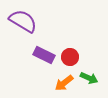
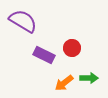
red circle: moved 2 px right, 9 px up
green arrow: rotated 24 degrees counterclockwise
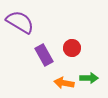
purple semicircle: moved 3 px left, 1 px down
purple rectangle: rotated 35 degrees clockwise
orange arrow: rotated 48 degrees clockwise
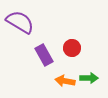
orange arrow: moved 1 px right, 2 px up
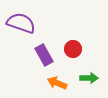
purple semicircle: moved 1 px right, 1 px down; rotated 12 degrees counterclockwise
red circle: moved 1 px right, 1 px down
orange arrow: moved 8 px left, 2 px down; rotated 12 degrees clockwise
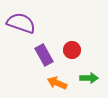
red circle: moved 1 px left, 1 px down
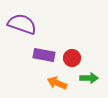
purple semicircle: moved 1 px right, 1 px down
red circle: moved 8 px down
purple rectangle: rotated 50 degrees counterclockwise
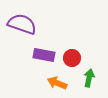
green arrow: rotated 78 degrees counterclockwise
